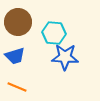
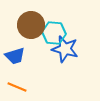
brown circle: moved 13 px right, 3 px down
blue star: moved 8 px up; rotated 12 degrees clockwise
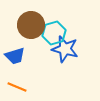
cyan hexagon: rotated 20 degrees counterclockwise
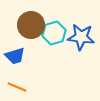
blue star: moved 16 px right, 12 px up; rotated 8 degrees counterclockwise
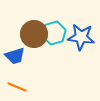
brown circle: moved 3 px right, 9 px down
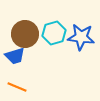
brown circle: moved 9 px left
